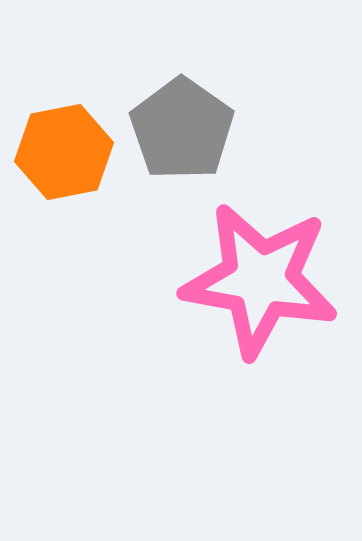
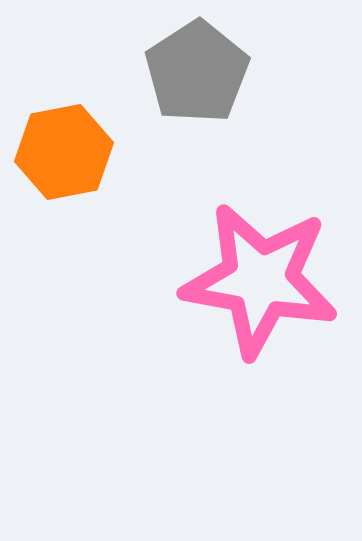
gray pentagon: moved 15 px right, 57 px up; rotated 4 degrees clockwise
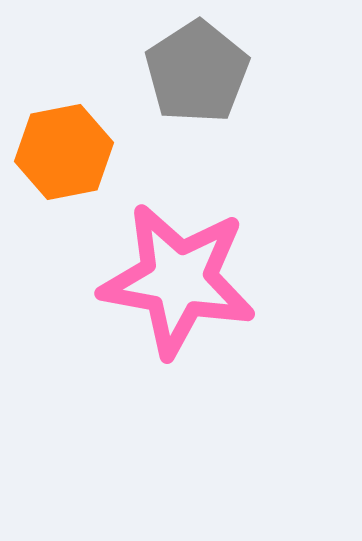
pink star: moved 82 px left
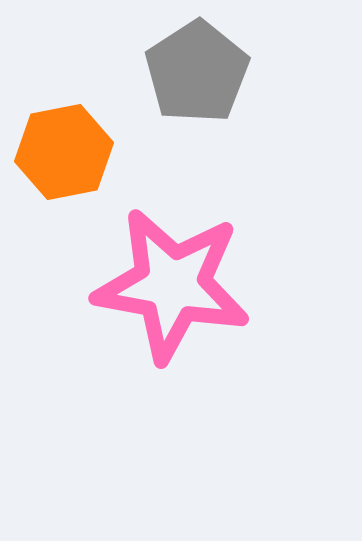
pink star: moved 6 px left, 5 px down
